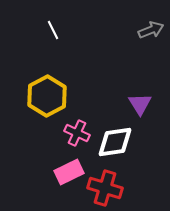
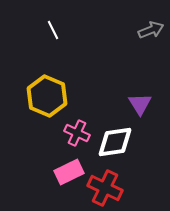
yellow hexagon: rotated 9 degrees counterclockwise
red cross: rotated 8 degrees clockwise
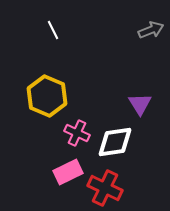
pink rectangle: moved 1 px left
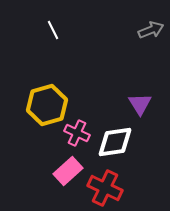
yellow hexagon: moved 9 px down; rotated 21 degrees clockwise
pink rectangle: moved 1 px up; rotated 16 degrees counterclockwise
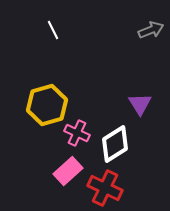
white diamond: moved 2 px down; rotated 24 degrees counterclockwise
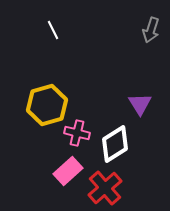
gray arrow: rotated 130 degrees clockwise
pink cross: rotated 10 degrees counterclockwise
red cross: rotated 24 degrees clockwise
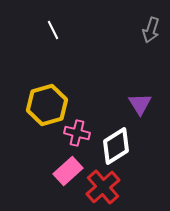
white diamond: moved 1 px right, 2 px down
red cross: moved 2 px left, 1 px up
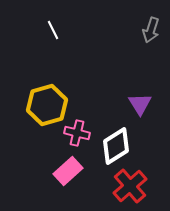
red cross: moved 27 px right, 1 px up
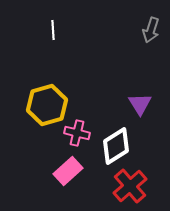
white line: rotated 24 degrees clockwise
